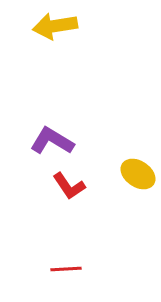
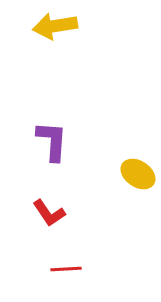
purple L-shape: rotated 63 degrees clockwise
red L-shape: moved 20 px left, 27 px down
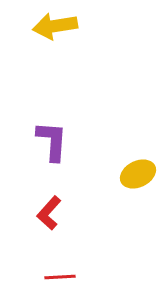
yellow ellipse: rotated 60 degrees counterclockwise
red L-shape: rotated 76 degrees clockwise
red line: moved 6 px left, 8 px down
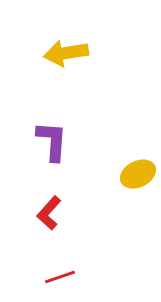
yellow arrow: moved 11 px right, 27 px down
red line: rotated 16 degrees counterclockwise
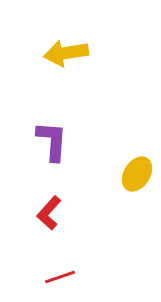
yellow ellipse: moved 1 px left; rotated 32 degrees counterclockwise
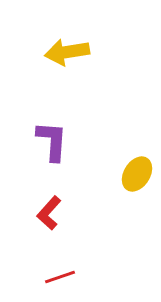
yellow arrow: moved 1 px right, 1 px up
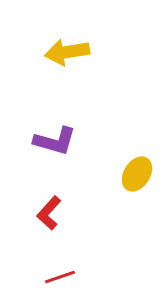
purple L-shape: moved 3 px right; rotated 102 degrees clockwise
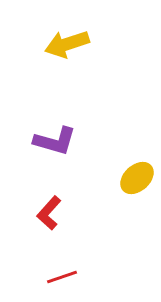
yellow arrow: moved 8 px up; rotated 9 degrees counterclockwise
yellow ellipse: moved 4 px down; rotated 16 degrees clockwise
red line: moved 2 px right
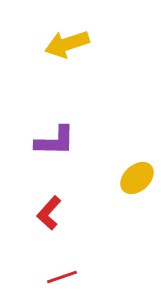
purple L-shape: rotated 15 degrees counterclockwise
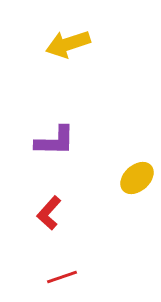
yellow arrow: moved 1 px right
